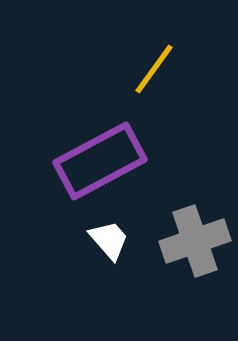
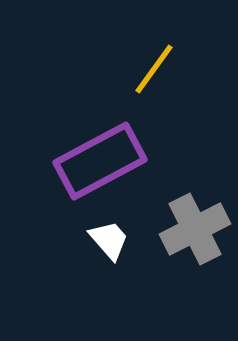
gray cross: moved 12 px up; rotated 8 degrees counterclockwise
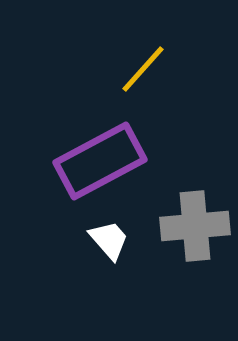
yellow line: moved 11 px left; rotated 6 degrees clockwise
gray cross: moved 3 px up; rotated 22 degrees clockwise
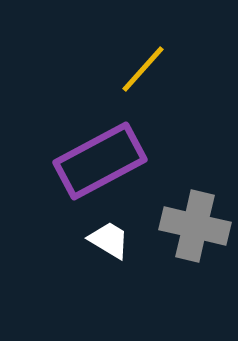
gray cross: rotated 18 degrees clockwise
white trapezoid: rotated 18 degrees counterclockwise
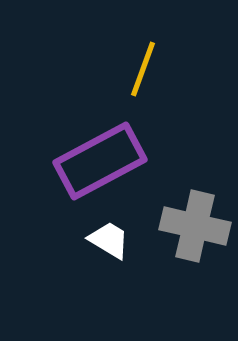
yellow line: rotated 22 degrees counterclockwise
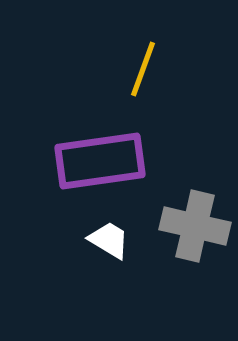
purple rectangle: rotated 20 degrees clockwise
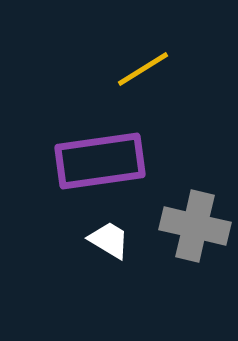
yellow line: rotated 38 degrees clockwise
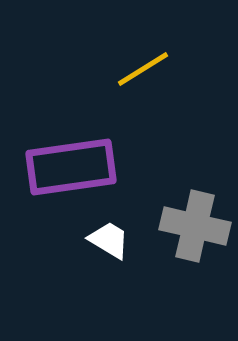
purple rectangle: moved 29 px left, 6 px down
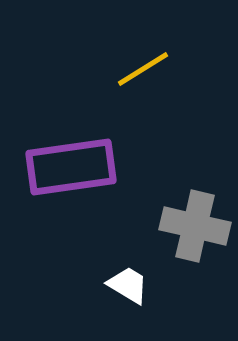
white trapezoid: moved 19 px right, 45 px down
